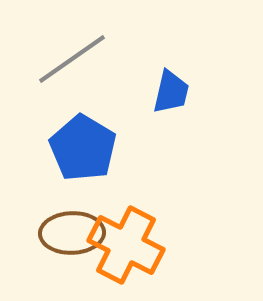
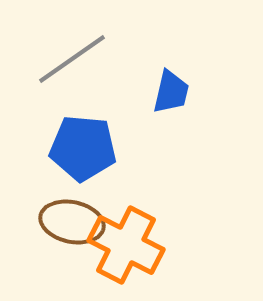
blue pentagon: rotated 26 degrees counterclockwise
brown ellipse: moved 11 px up; rotated 14 degrees clockwise
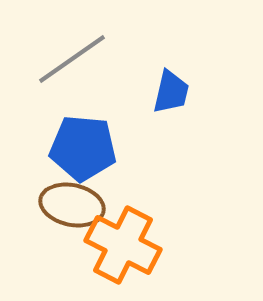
brown ellipse: moved 17 px up
orange cross: moved 3 px left
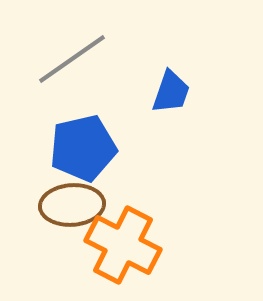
blue trapezoid: rotated 6 degrees clockwise
blue pentagon: rotated 18 degrees counterclockwise
brown ellipse: rotated 16 degrees counterclockwise
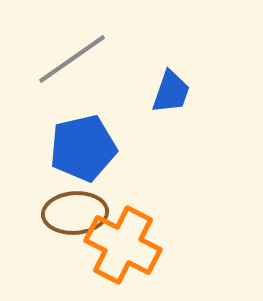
brown ellipse: moved 3 px right, 8 px down
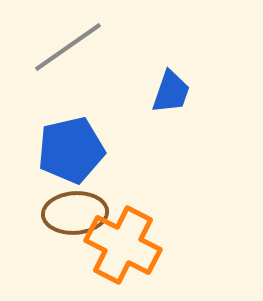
gray line: moved 4 px left, 12 px up
blue pentagon: moved 12 px left, 2 px down
